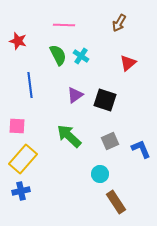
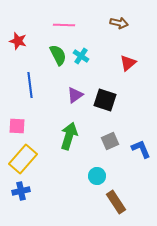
brown arrow: rotated 108 degrees counterclockwise
green arrow: rotated 64 degrees clockwise
cyan circle: moved 3 px left, 2 px down
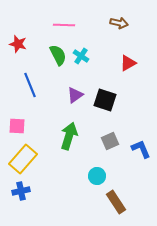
red star: moved 3 px down
red triangle: rotated 12 degrees clockwise
blue line: rotated 15 degrees counterclockwise
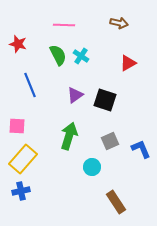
cyan circle: moved 5 px left, 9 px up
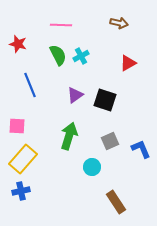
pink line: moved 3 px left
cyan cross: rotated 28 degrees clockwise
